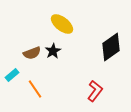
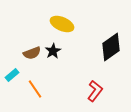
yellow ellipse: rotated 15 degrees counterclockwise
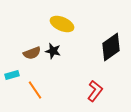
black star: rotated 28 degrees counterclockwise
cyan rectangle: rotated 24 degrees clockwise
orange line: moved 1 px down
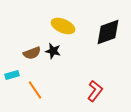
yellow ellipse: moved 1 px right, 2 px down
black diamond: moved 3 px left, 15 px up; rotated 16 degrees clockwise
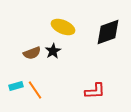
yellow ellipse: moved 1 px down
black star: rotated 28 degrees clockwise
cyan rectangle: moved 4 px right, 11 px down
red L-shape: rotated 50 degrees clockwise
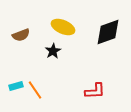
brown semicircle: moved 11 px left, 18 px up
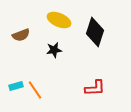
yellow ellipse: moved 4 px left, 7 px up
black diamond: moved 13 px left; rotated 52 degrees counterclockwise
black star: moved 1 px right, 1 px up; rotated 21 degrees clockwise
red L-shape: moved 3 px up
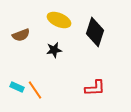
cyan rectangle: moved 1 px right, 1 px down; rotated 40 degrees clockwise
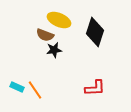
brown semicircle: moved 24 px right; rotated 42 degrees clockwise
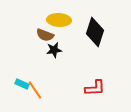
yellow ellipse: rotated 20 degrees counterclockwise
cyan rectangle: moved 5 px right, 3 px up
